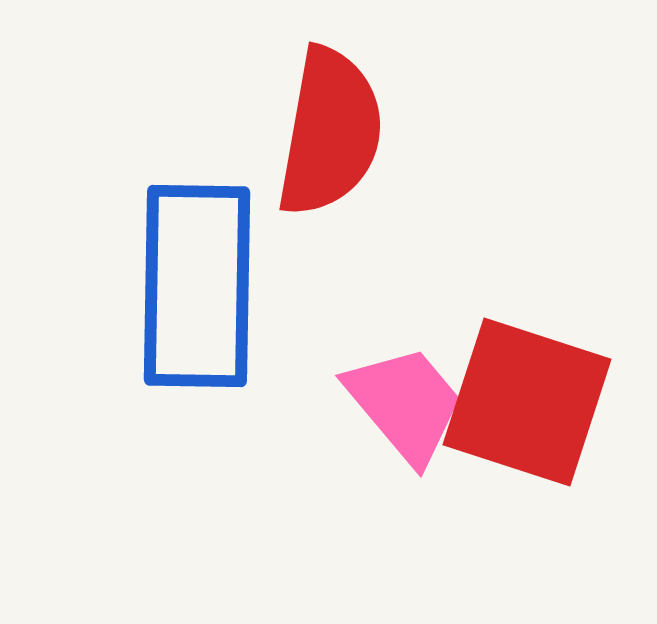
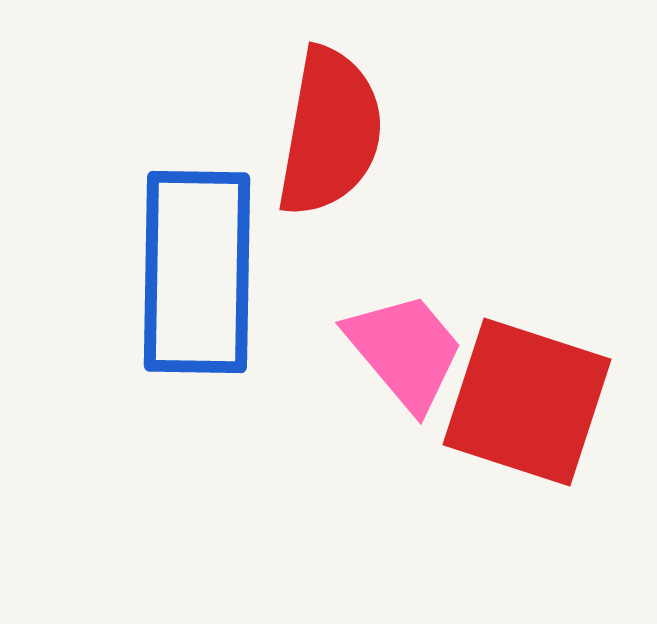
blue rectangle: moved 14 px up
pink trapezoid: moved 53 px up
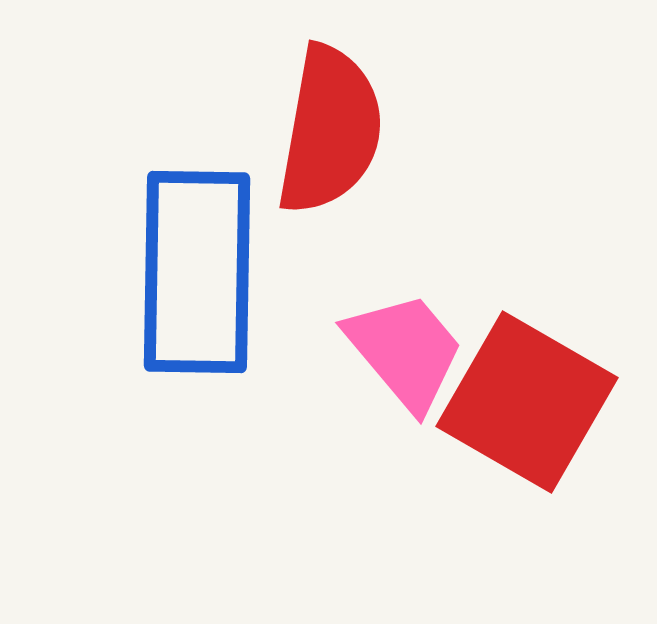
red semicircle: moved 2 px up
red square: rotated 12 degrees clockwise
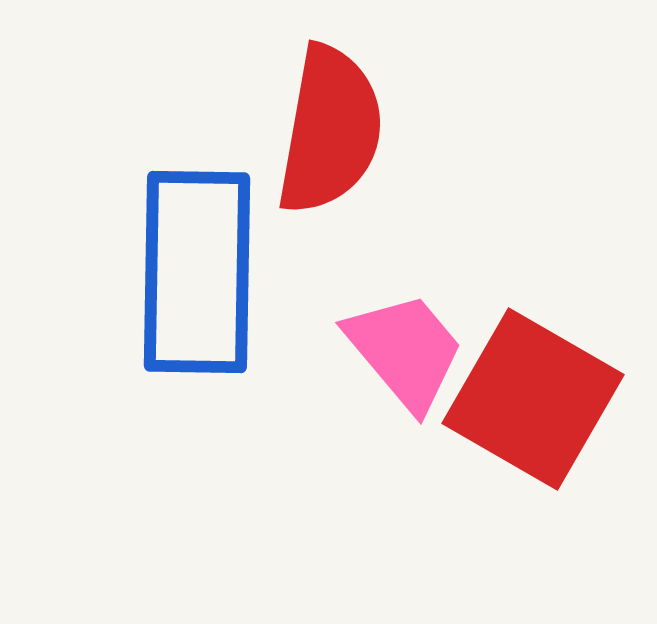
red square: moved 6 px right, 3 px up
